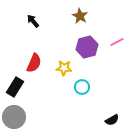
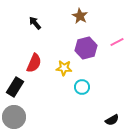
black arrow: moved 2 px right, 2 px down
purple hexagon: moved 1 px left, 1 px down
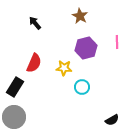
pink line: rotated 64 degrees counterclockwise
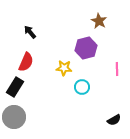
brown star: moved 19 px right, 5 px down
black arrow: moved 5 px left, 9 px down
pink line: moved 27 px down
red semicircle: moved 8 px left, 1 px up
black semicircle: moved 2 px right
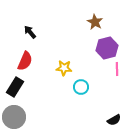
brown star: moved 4 px left, 1 px down
purple hexagon: moved 21 px right
red semicircle: moved 1 px left, 1 px up
cyan circle: moved 1 px left
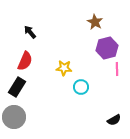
black rectangle: moved 2 px right
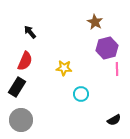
cyan circle: moved 7 px down
gray circle: moved 7 px right, 3 px down
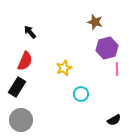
brown star: rotated 14 degrees counterclockwise
yellow star: rotated 28 degrees counterclockwise
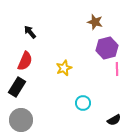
cyan circle: moved 2 px right, 9 px down
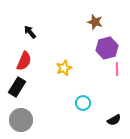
red semicircle: moved 1 px left
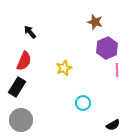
purple hexagon: rotated 10 degrees counterclockwise
pink line: moved 1 px down
black semicircle: moved 1 px left, 5 px down
